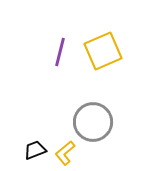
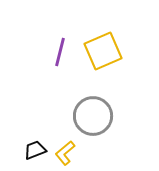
gray circle: moved 6 px up
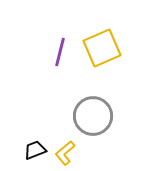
yellow square: moved 1 px left, 3 px up
